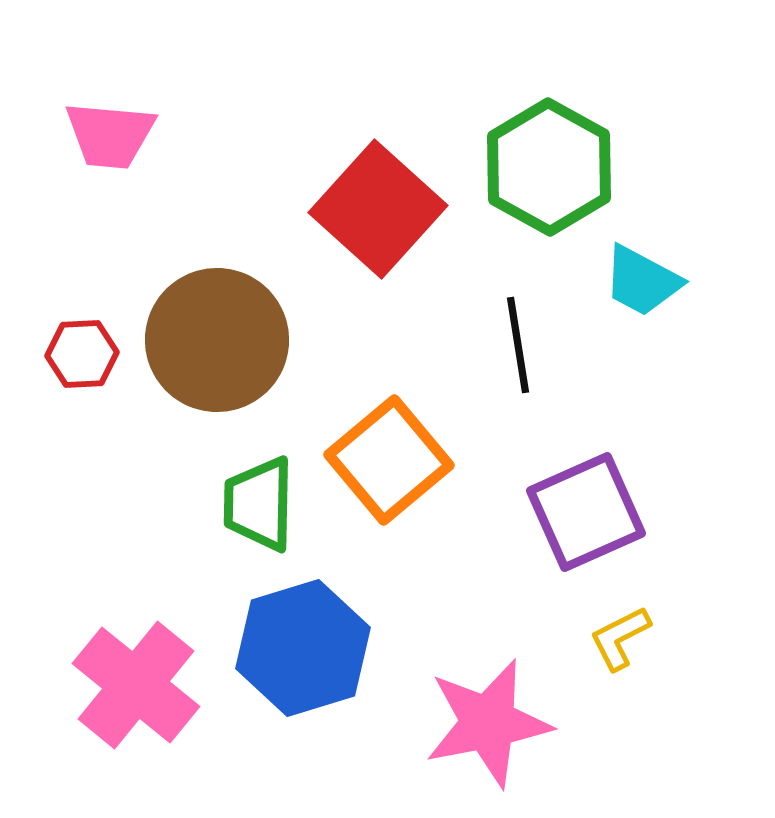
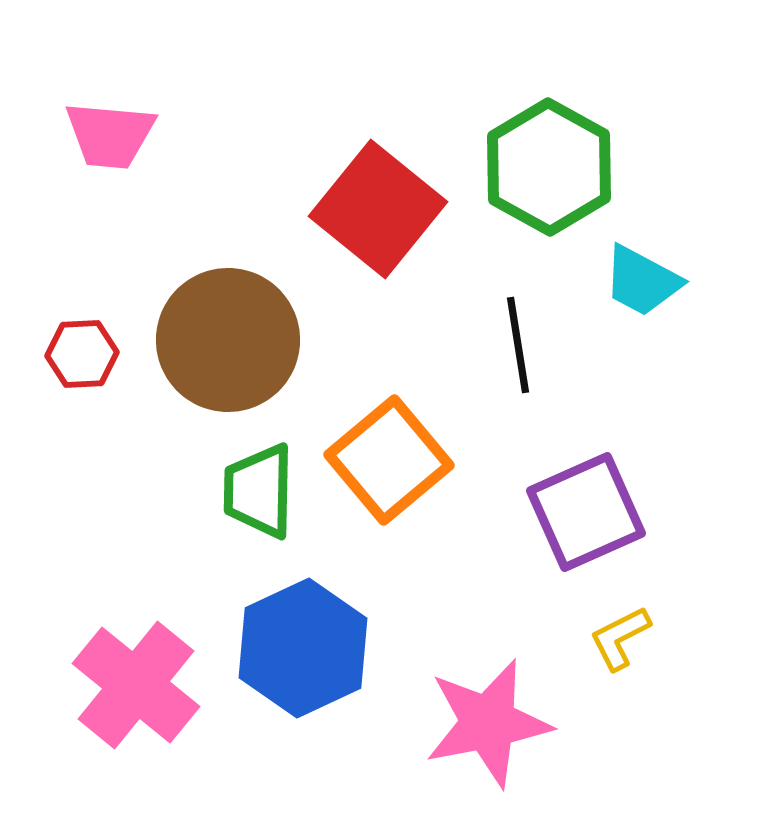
red square: rotated 3 degrees counterclockwise
brown circle: moved 11 px right
green trapezoid: moved 13 px up
blue hexagon: rotated 8 degrees counterclockwise
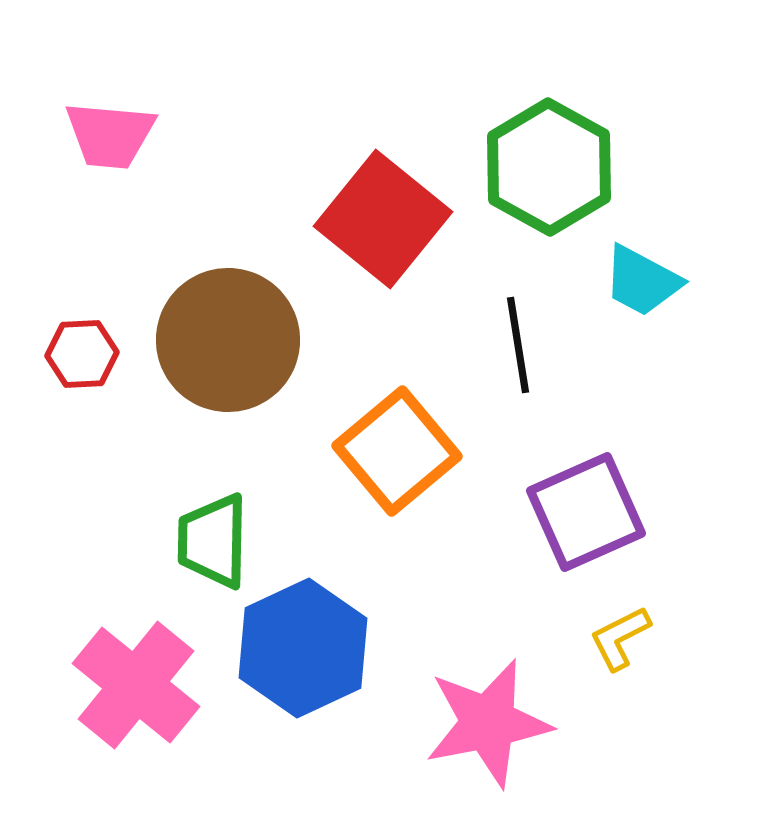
red square: moved 5 px right, 10 px down
orange square: moved 8 px right, 9 px up
green trapezoid: moved 46 px left, 50 px down
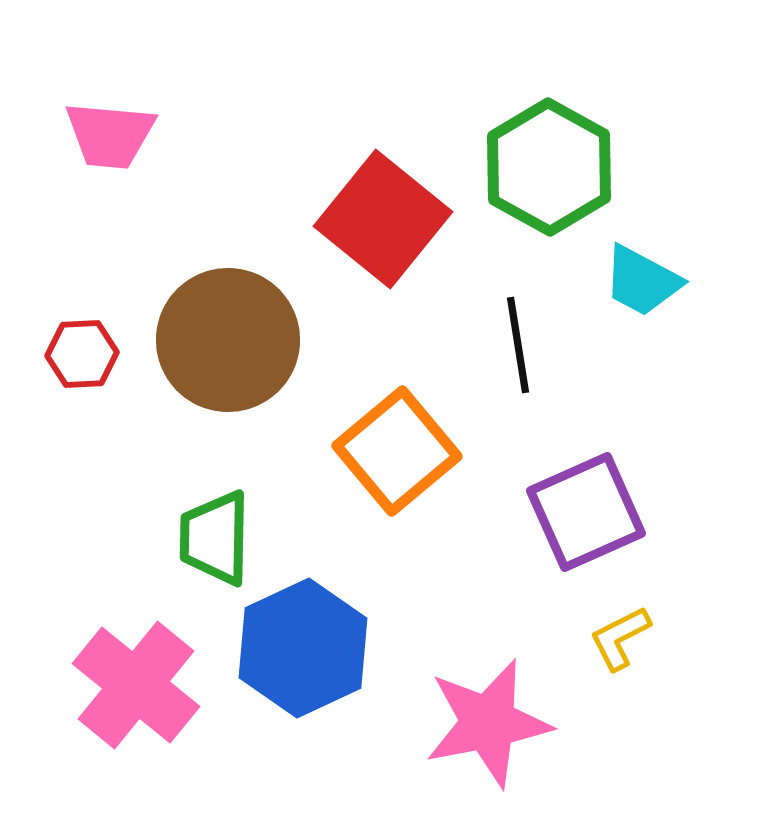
green trapezoid: moved 2 px right, 3 px up
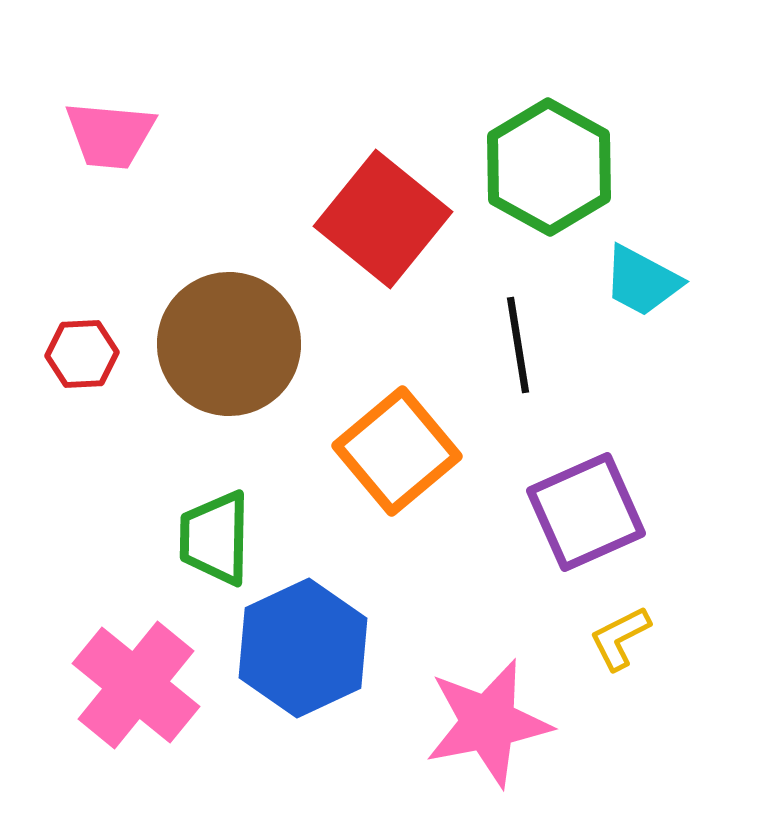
brown circle: moved 1 px right, 4 px down
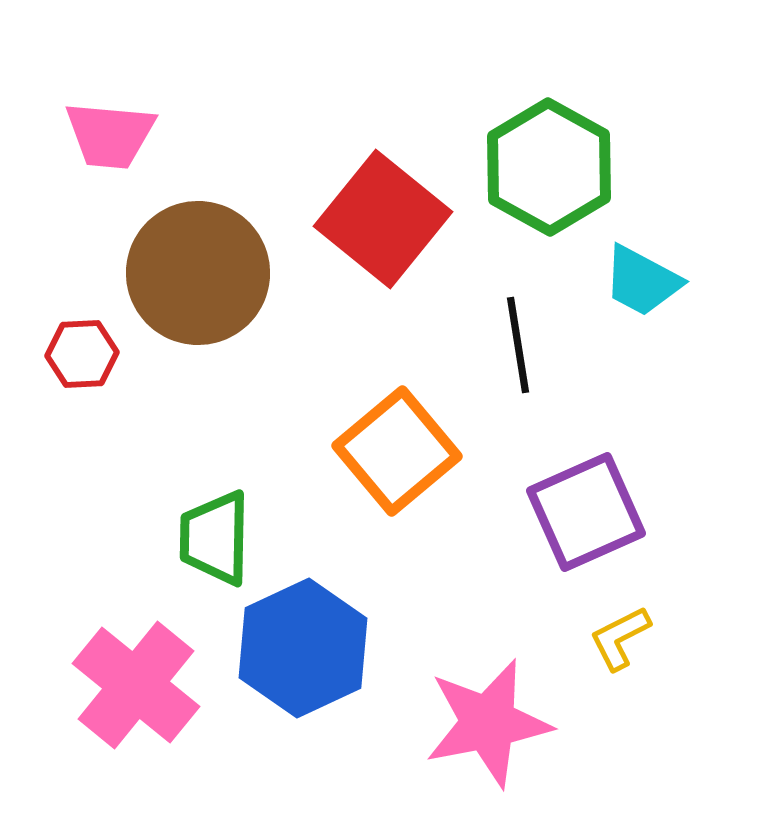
brown circle: moved 31 px left, 71 px up
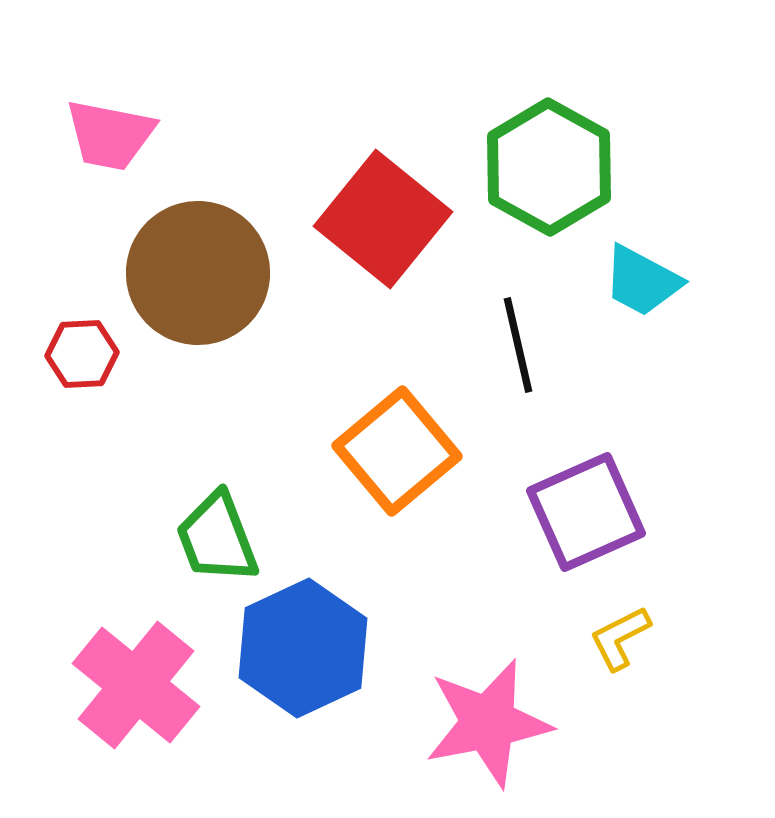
pink trapezoid: rotated 6 degrees clockwise
black line: rotated 4 degrees counterclockwise
green trapezoid: moved 2 px right; rotated 22 degrees counterclockwise
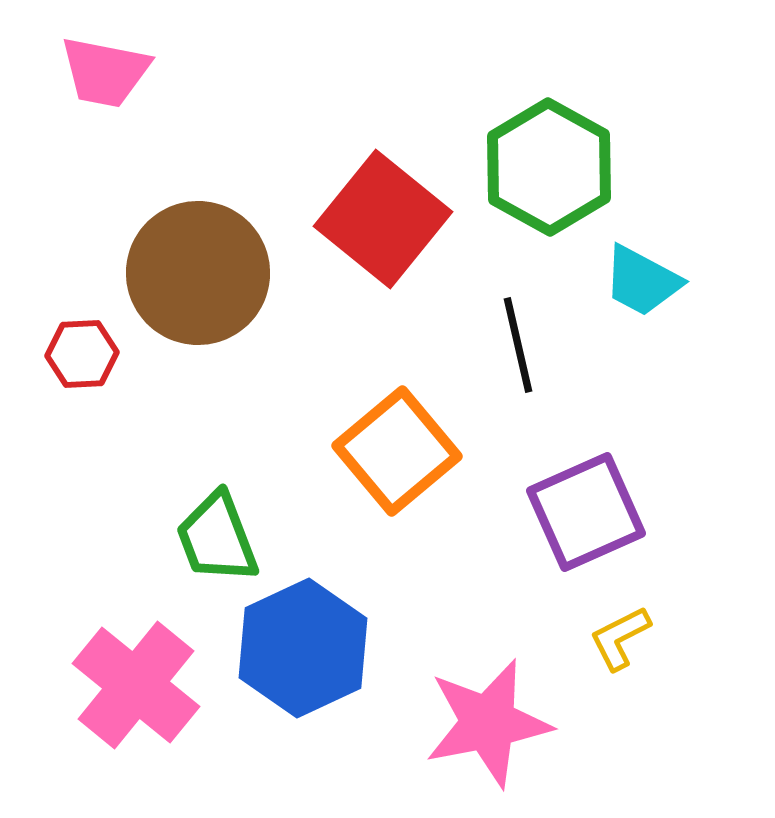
pink trapezoid: moved 5 px left, 63 px up
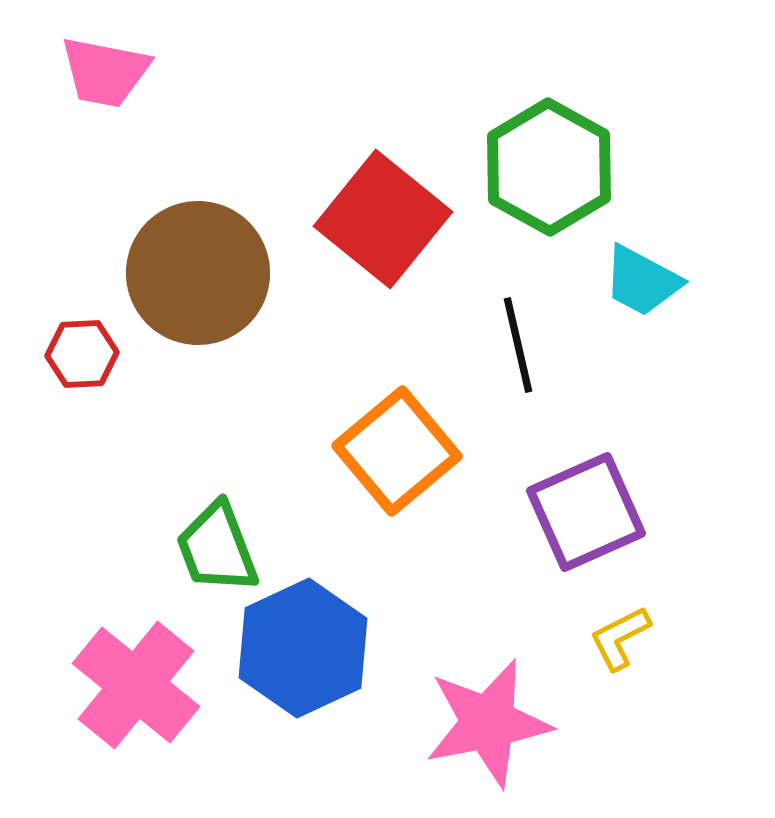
green trapezoid: moved 10 px down
